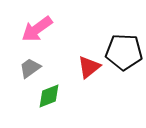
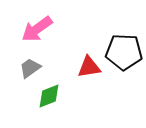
red triangle: rotated 30 degrees clockwise
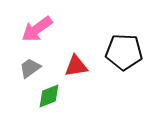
red triangle: moved 13 px left, 1 px up
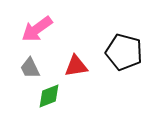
black pentagon: rotated 12 degrees clockwise
gray trapezoid: rotated 80 degrees counterclockwise
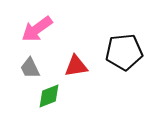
black pentagon: rotated 21 degrees counterclockwise
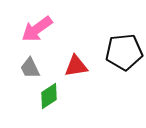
green diamond: rotated 12 degrees counterclockwise
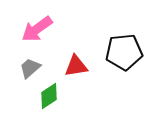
gray trapezoid: rotated 75 degrees clockwise
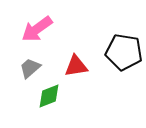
black pentagon: rotated 15 degrees clockwise
green diamond: rotated 12 degrees clockwise
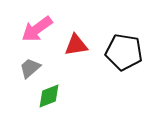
red triangle: moved 21 px up
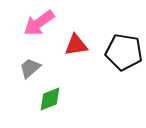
pink arrow: moved 2 px right, 6 px up
green diamond: moved 1 px right, 3 px down
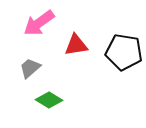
green diamond: moved 1 px left, 1 px down; rotated 52 degrees clockwise
